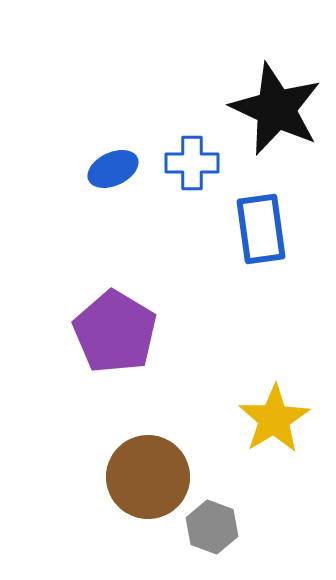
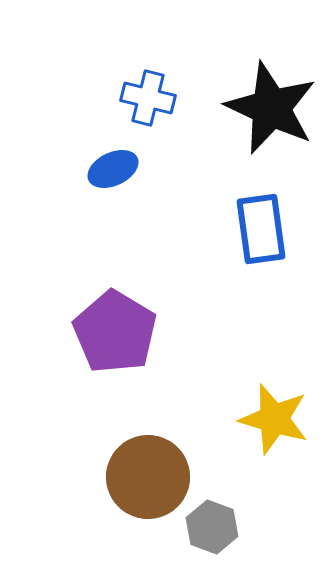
black star: moved 5 px left, 1 px up
blue cross: moved 44 px left, 65 px up; rotated 14 degrees clockwise
yellow star: rotated 24 degrees counterclockwise
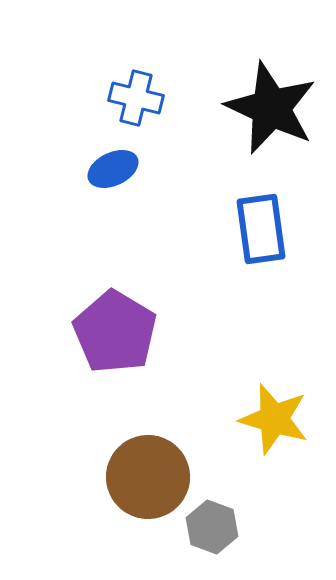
blue cross: moved 12 px left
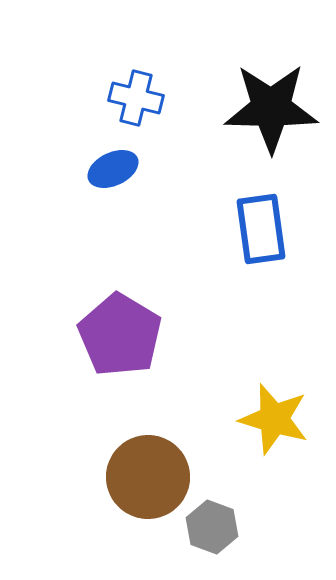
black star: rotated 24 degrees counterclockwise
purple pentagon: moved 5 px right, 3 px down
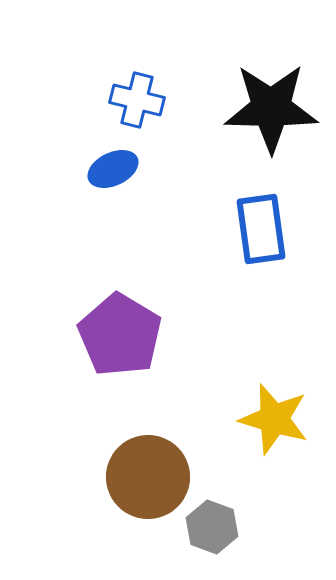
blue cross: moved 1 px right, 2 px down
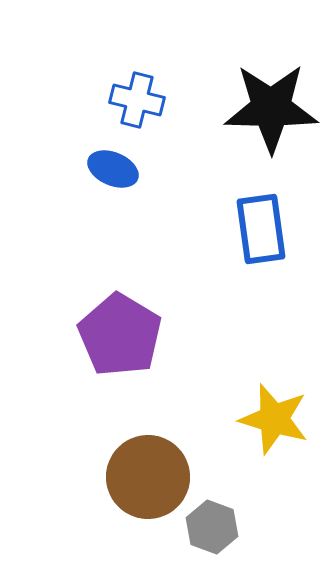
blue ellipse: rotated 48 degrees clockwise
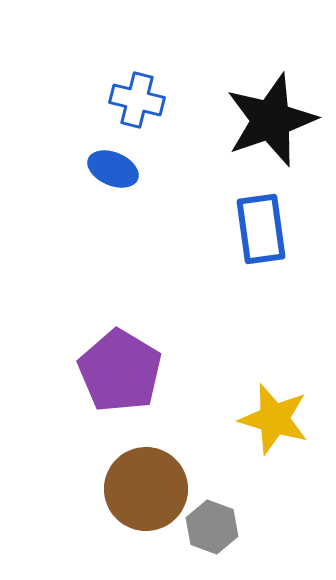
black star: moved 12 px down; rotated 20 degrees counterclockwise
purple pentagon: moved 36 px down
brown circle: moved 2 px left, 12 px down
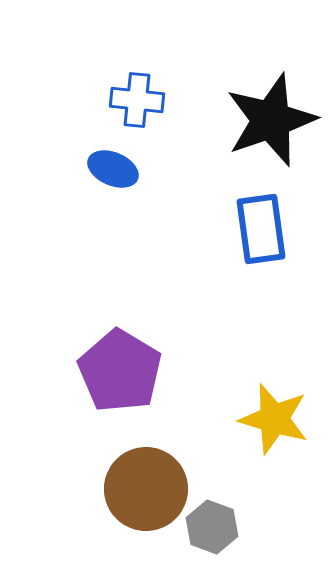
blue cross: rotated 8 degrees counterclockwise
